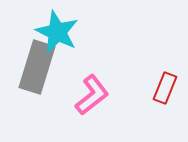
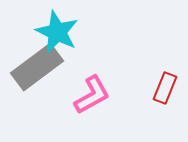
gray rectangle: rotated 36 degrees clockwise
pink L-shape: rotated 9 degrees clockwise
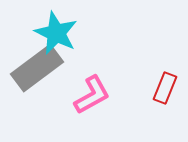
cyan star: moved 1 px left, 1 px down
gray rectangle: moved 1 px down
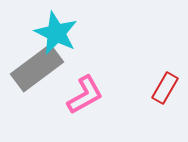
red rectangle: rotated 8 degrees clockwise
pink L-shape: moved 7 px left
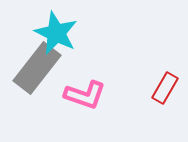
gray rectangle: rotated 15 degrees counterclockwise
pink L-shape: rotated 48 degrees clockwise
